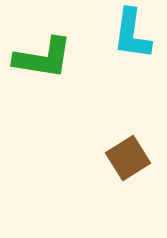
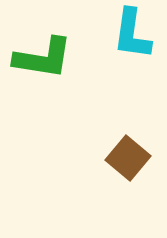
brown square: rotated 18 degrees counterclockwise
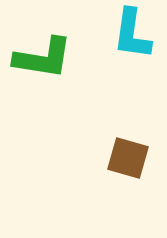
brown square: rotated 24 degrees counterclockwise
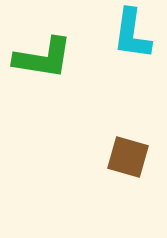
brown square: moved 1 px up
